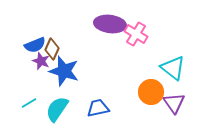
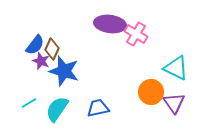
blue semicircle: rotated 30 degrees counterclockwise
cyan triangle: moved 3 px right; rotated 12 degrees counterclockwise
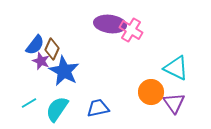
pink cross: moved 5 px left, 4 px up
blue star: rotated 12 degrees clockwise
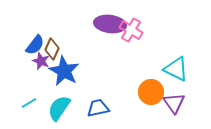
cyan triangle: moved 1 px down
cyan semicircle: moved 2 px right, 1 px up
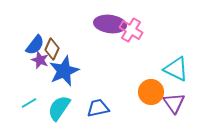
purple star: moved 1 px left, 1 px up
blue star: rotated 20 degrees clockwise
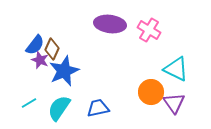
pink cross: moved 18 px right
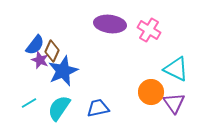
brown diamond: moved 2 px down
blue star: moved 1 px left
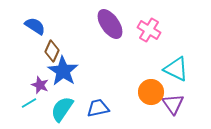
purple ellipse: rotated 48 degrees clockwise
blue semicircle: moved 19 px up; rotated 95 degrees counterclockwise
purple star: moved 25 px down
blue star: rotated 16 degrees counterclockwise
purple triangle: moved 1 px left, 1 px down
cyan semicircle: moved 3 px right, 1 px down
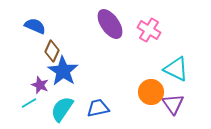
blue semicircle: rotated 10 degrees counterclockwise
